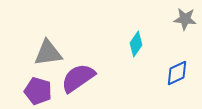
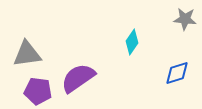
cyan diamond: moved 4 px left, 2 px up
gray triangle: moved 21 px left, 1 px down
blue diamond: rotated 8 degrees clockwise
purple pentagon: rotated 8 degrees counterclockwise
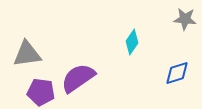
purple pentagon: moved 3 px right, 1 px down
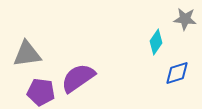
cyan diamond: moved 24 px right
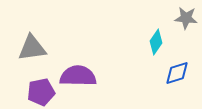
gray star: moved 1 px right, 1 px up
gray triangle: moved 5 px right, 6 px up
purple semicircle: moved 2 px up; rotated 36 degrees clockwise
purple pentagon: rotated 20 degrees counterclockwise
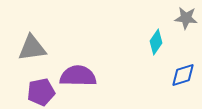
blue diamond: moved 6 px right, 2 px down
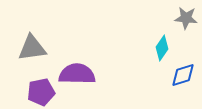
cyan diamond: moved 6 px right, 6 px down
purple semicircle: moved 1 px left, 2 px up
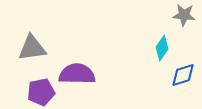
gray star: moved 2 px left, 3 px up
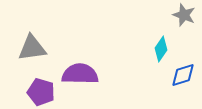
gray star: rotated 15 degrees clockwise
cyan diamond: moved 1 px left, 1 px down
purple semicircle: moved 3 px right
purple pentagon: rotated 28 degrees clockwise
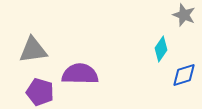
gray triangle: moved 1 px right, 2 px down
blue diamond: moved 1 px right
purple pentagon: moved 1 px left
